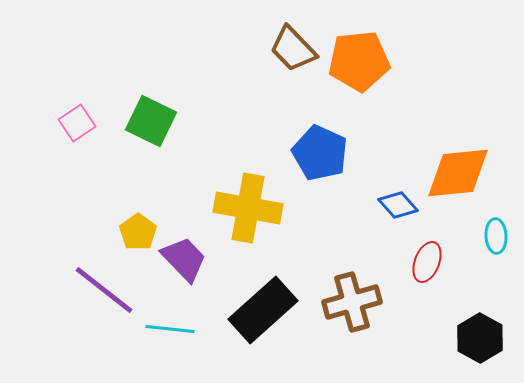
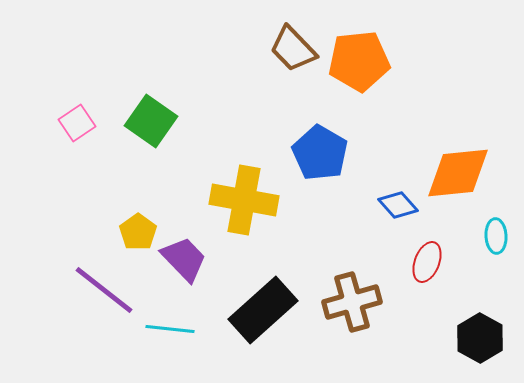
green square: rotated 9 degrees clockwise
blue pentagon: rotated 6 degrees clockwise
yellow cross: moved 4 px left, 8 px up
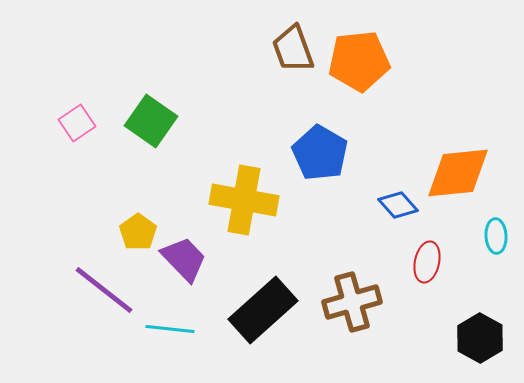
brown trapezoid: rotated 24 degrees clockwise
red ellipse: rotated 9 degrees counterclockwise
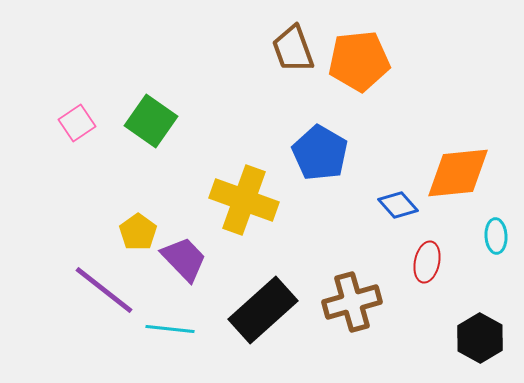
yellow cross: rotated 10 degrees clockwise
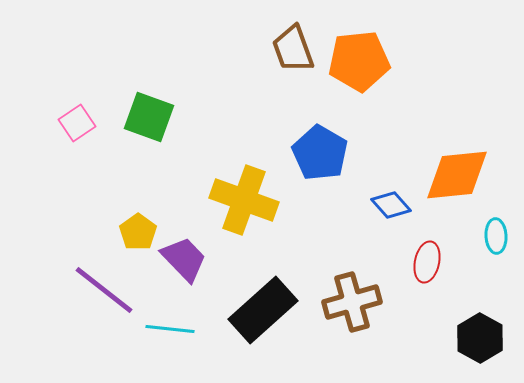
green square: moved 2 px left, 4 px up; rotated 15 degrees counterclockwise
orange diamond: moved 1 px left, 2 px down
blue diamond: moved 7 px left
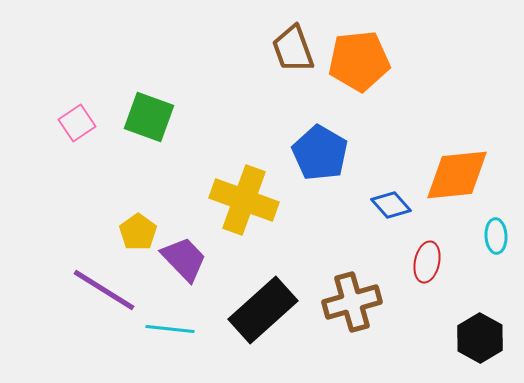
purple line: rotated 6 degrees counterclockwise
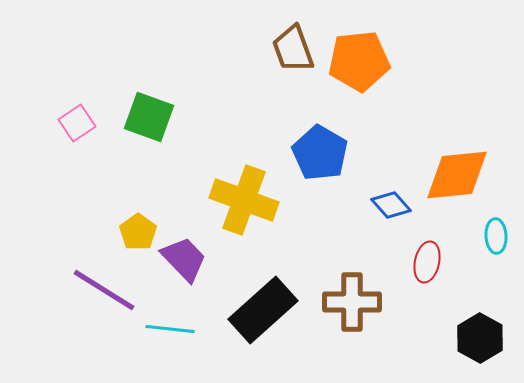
brown cross: rotated 16 degrees clockwise
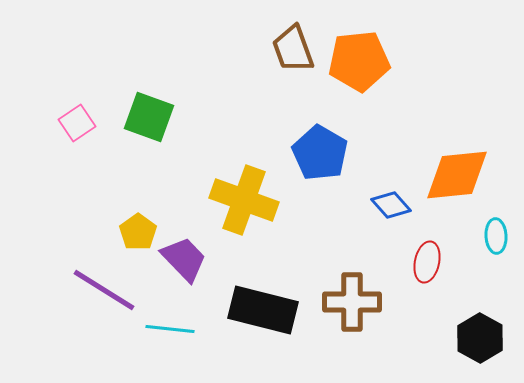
black rectangle: rotated 56 degrees clockwise
